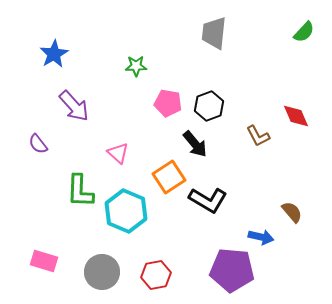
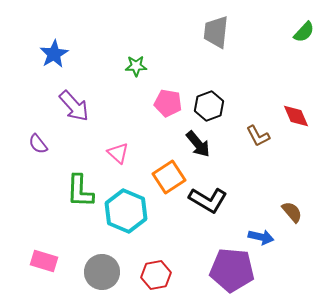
gray trapezoid: moved 2 px right, 1 px up
black arrow: moved 3 px right
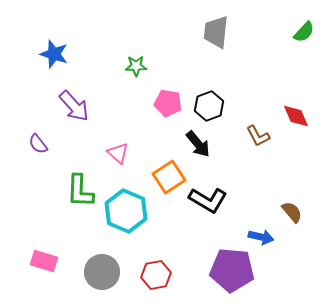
blue star: rotated 24 degrees counterclockwise
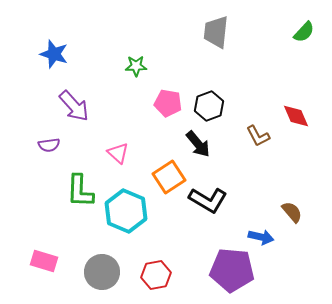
purple semicircle: moved 11 px right, 1 px down; rotated 60 degrees counterclockwise
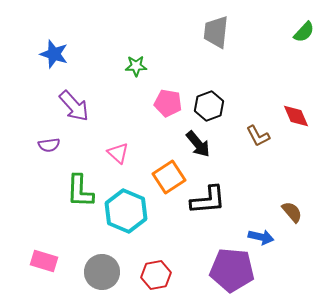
black L-shape: rotated 36 degrees counterclockwise
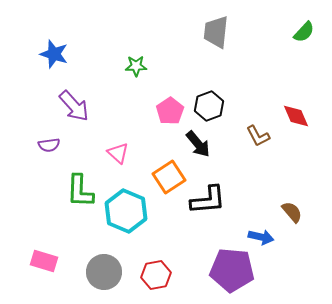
pink pentagon: moved 2 px right, 8 px down; rotated 28 degrees clockwise
gray circle: moved 2 px right
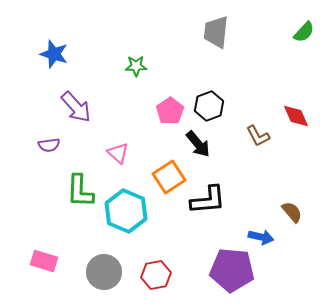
purple arrow: moved 2 px right, 1 px down
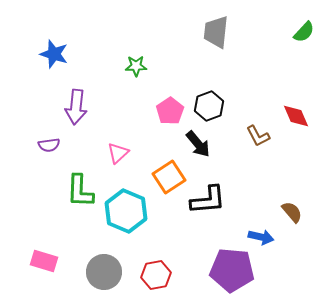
purple arrow: rotated 48 degrees clockwise
pink triangle: rotated 35 degrees clockwise
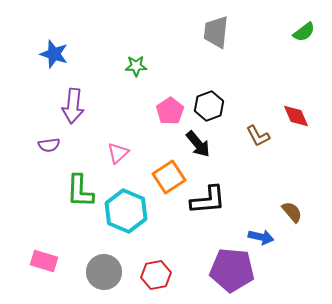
green semicircle: rotated 10 degrees clockwise
purple arrow: moved 3 px left, 1 px up
